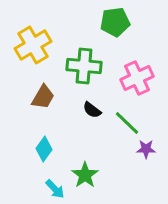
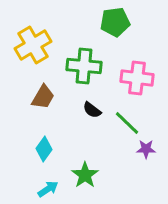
pink cross: rotated 32 degrees clockwise
cyan arrow: moved 7 px left; rotated 80 degrees counterclockwise
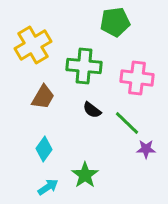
cyan arrow: moved 2 px up
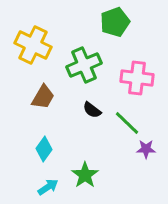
green pentagon: rotated 12 degrees counterclockwise
yellow cross: rotated 33 degrees counterclockwise
green cross: moved 1 px up; rotated 28 degrees counterclockwise
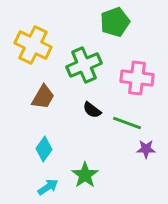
green line: rotated 24 degrees counterclockwise
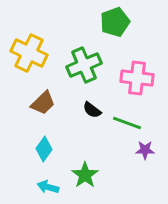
yellow cross: moved 4 px left, 8 px down
brown trapezoid: moved 6 px down; rotated 16 degrees clockwise
purple star: moved 1 px left, 1 px down
cyan arrow: rotated 130 degrees counterclockwise
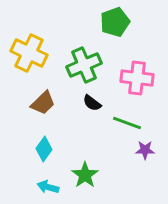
black semicircle: moved 7 px up
